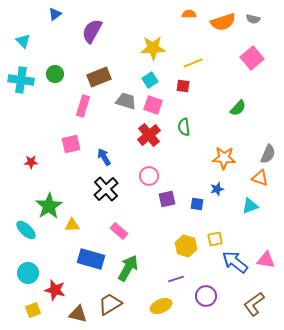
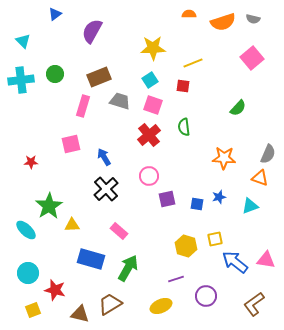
cyan cross at (21, 80): rotated 15 degrees counterclockwise
gray trapezoid at (126, 101): moved 6 px left
blue star at (217, 189): moved 2 px right, 8 px down
brown triangle at (78, 314): moved 2 px right
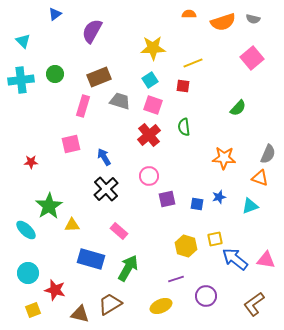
blue arrow at (235, 262): moved 3 px up
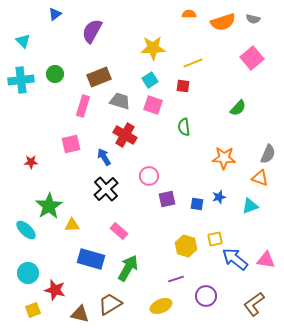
red cross at (149, 135): moved 24 px left; rotated 20 degrees counterclockwise
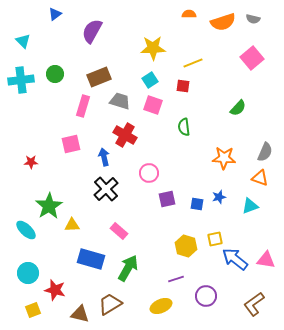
gray semicircle at (268, 154): moved 3 px left, 2 px up
blue arrow at (104, 157): rotated 18 degrees clockwise
pink circle at (149, 176): moved 3 px up
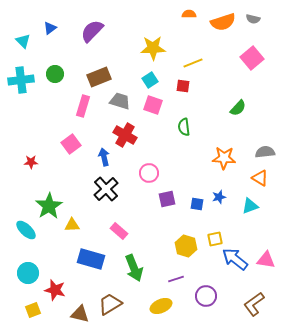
blue triangle at (55, 14): moved 5 px left, 14 px down
purple semicircle at (92, 31): rotated 15 degrees clockwise
pink square at (71, 144): rotated 24 degrees counterclockwise
gray semicircle at (265, 152): rotated 120 degrees counterclockwise
orange triangle at (260, 178): rotated 12 degrees clockwise
green arrow at (128, 268): moved 6 px right; rotated 128 degrees clockwise
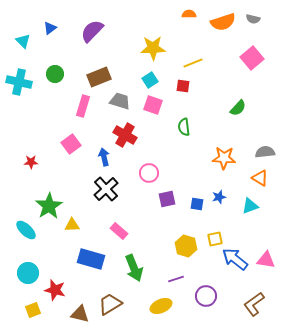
cyan cross at (21, 80): moved 2 px left, 2 px down; rotated 20 degrees clockwise
